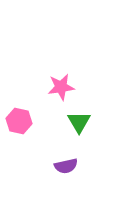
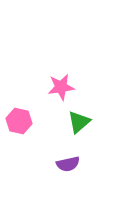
green triangle: rotated 20 degrees clockwise
purple semicircle: moved 2 px right, 2 px up
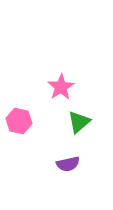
pink star: rotated 24 degrees counterclockwise
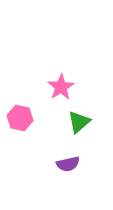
pink hexagon: moved 1 px right, 3 px up
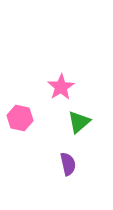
purple semicircle: rotated 90 degrees counterclockwise
